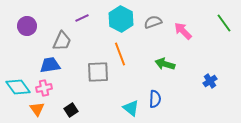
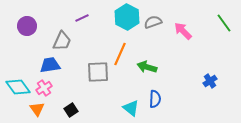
cyan hexagon: moved 6 px right, 2 px up
orange line: rotated 45 degrees clockwise
green arrow: moved 18 px left, 3 px down
pink cross: rotated 21 degrees counterclockwise
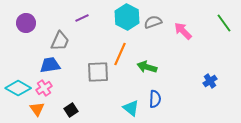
purple circle: moved 1 px left, 3 px up
gray trapezoid: moved 2 px left
cyan diamond: moved 1 px down; rotated 25 degrees counterclockwise
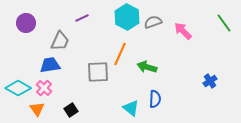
pink cross: rotated 14 degrees counterclockwise
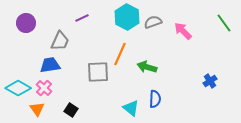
black square: rotated 24 degrees counterclockwise
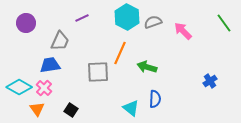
orange line: moved 1 px up
cyan diamond: moved 1 px right, 1 px up
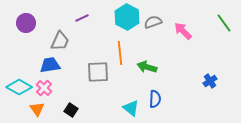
orange line: rotated 30 degrees counterclockwise
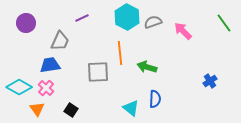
pink cross: moved 2 px right
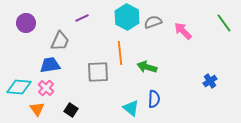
cyan diamond: rotated 25 degrees counterclockwise
blue semicircle: moved 1 px left
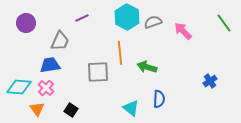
blue semicircle: moved 5 px right
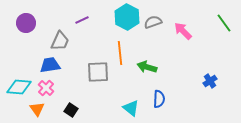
purple line: moved 2 px down
